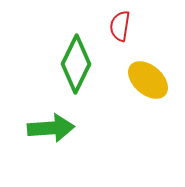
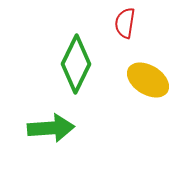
red semicircle: moved 5 px right, 3 px up
yellow ellipse: rotated 9 degrees counterclockwise
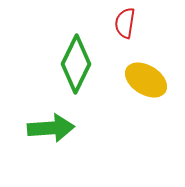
yellow ellipse: moved 2 px left
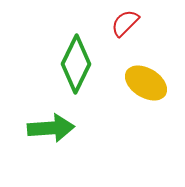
red semicircle: rotated 36 degrees clockwise
yellow ellipse: moved 3 px down
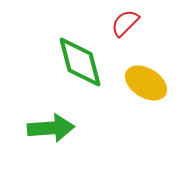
green diamond: moved 4 px right, 2 px up; rotated 40 degrees counterclockwise
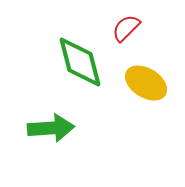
red semicircle: moved 1 px right, 5 px down
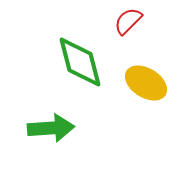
red semicircle: moved 2 px right, 7 px up
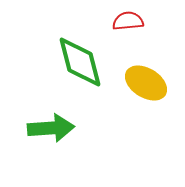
red semicircle: rotated 40 degrees clockwise
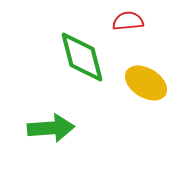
green diamond: moved 2 px right, 5 px up
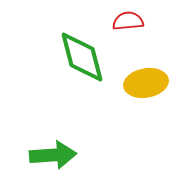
yellow ellipse: rotated 42 degrees counterclockwise
green arrow: moved 2 px right, 27 px down
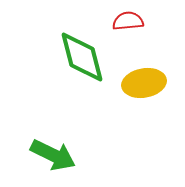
yellow ellipse: moved 2 px left
green arrow: rotated 30 degrees clockwise
